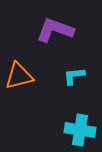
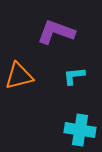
purple L-shape: moved 1 px right, 2 px down
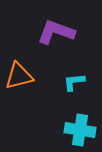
cyan L-shape: moved 6 px down
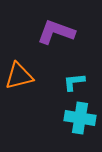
cyan cross: moved 12 px up
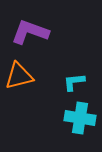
purple L-shape: moved 26 px left
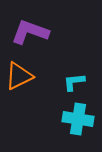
orange triangle: rotated 12 degrees counterclockwise
cyan cross: moved 2 px left, 1 px down
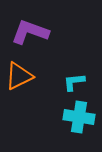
cyan cross: moved 1 px right, 2 px up
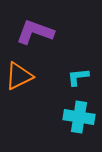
purple L-shape: moved 5 px right
cyan L-shape: moved 4 px right, 5 px up
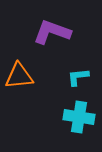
purple L-shape: moved 17 px right
orange triangle: rotated 20 degrees clockwise
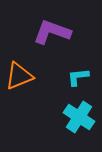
orange triangle: rotated 16 degrees counterclockwise
cyan cross: rotated 24 degrees clockwise
